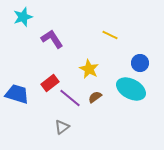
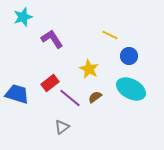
blue circle: moved 11 px left, 7 px up
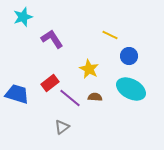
brown semicircle: rotated 40 degrees clockwise
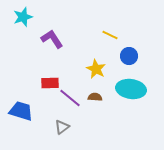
yellow star: moved 7 px right
red rectangle: rotated 36 degrees clockwise
cyan ellipse: rotated 20 degrees counterclockwise
blue trapezoid: moved 4 px right, 17 px down
